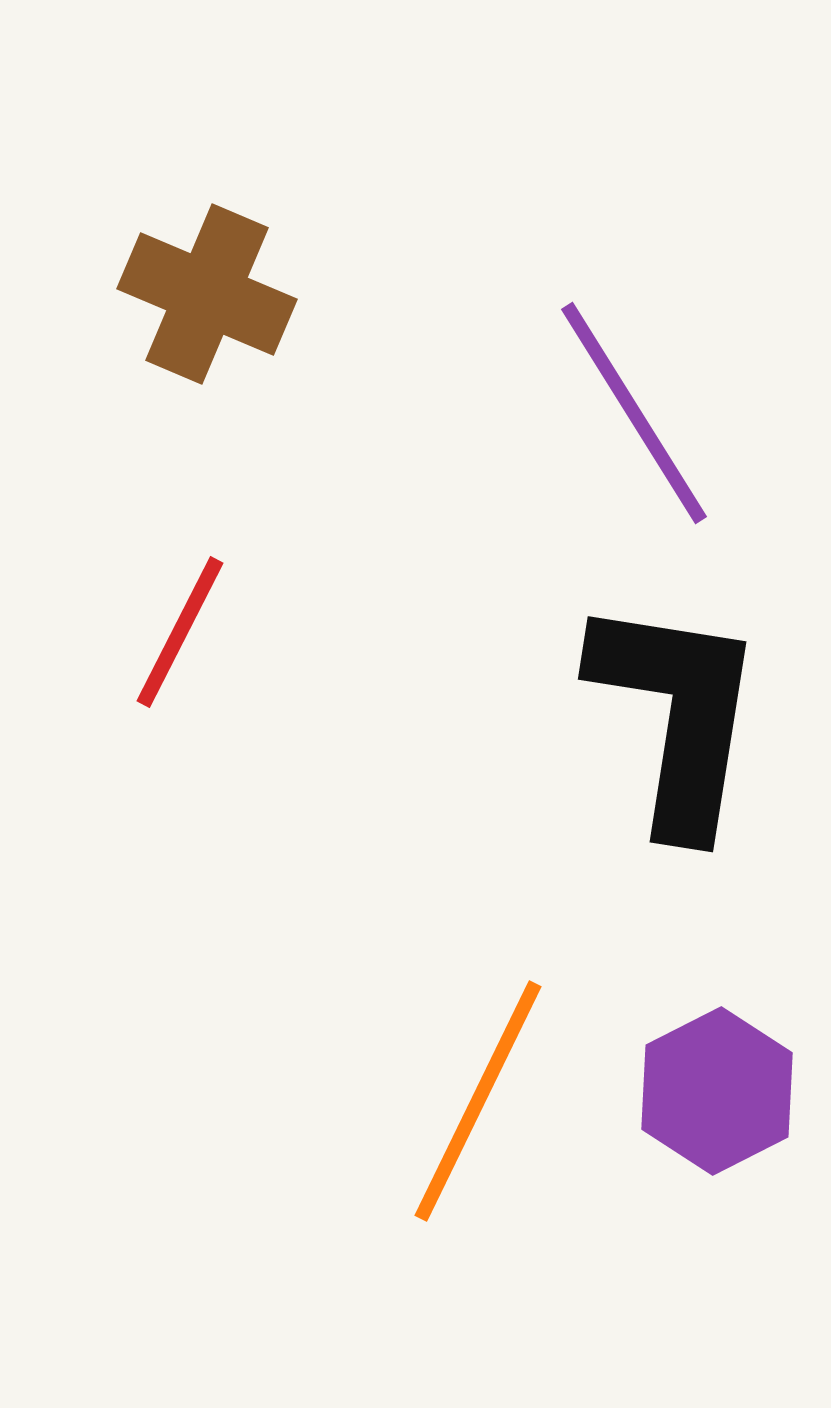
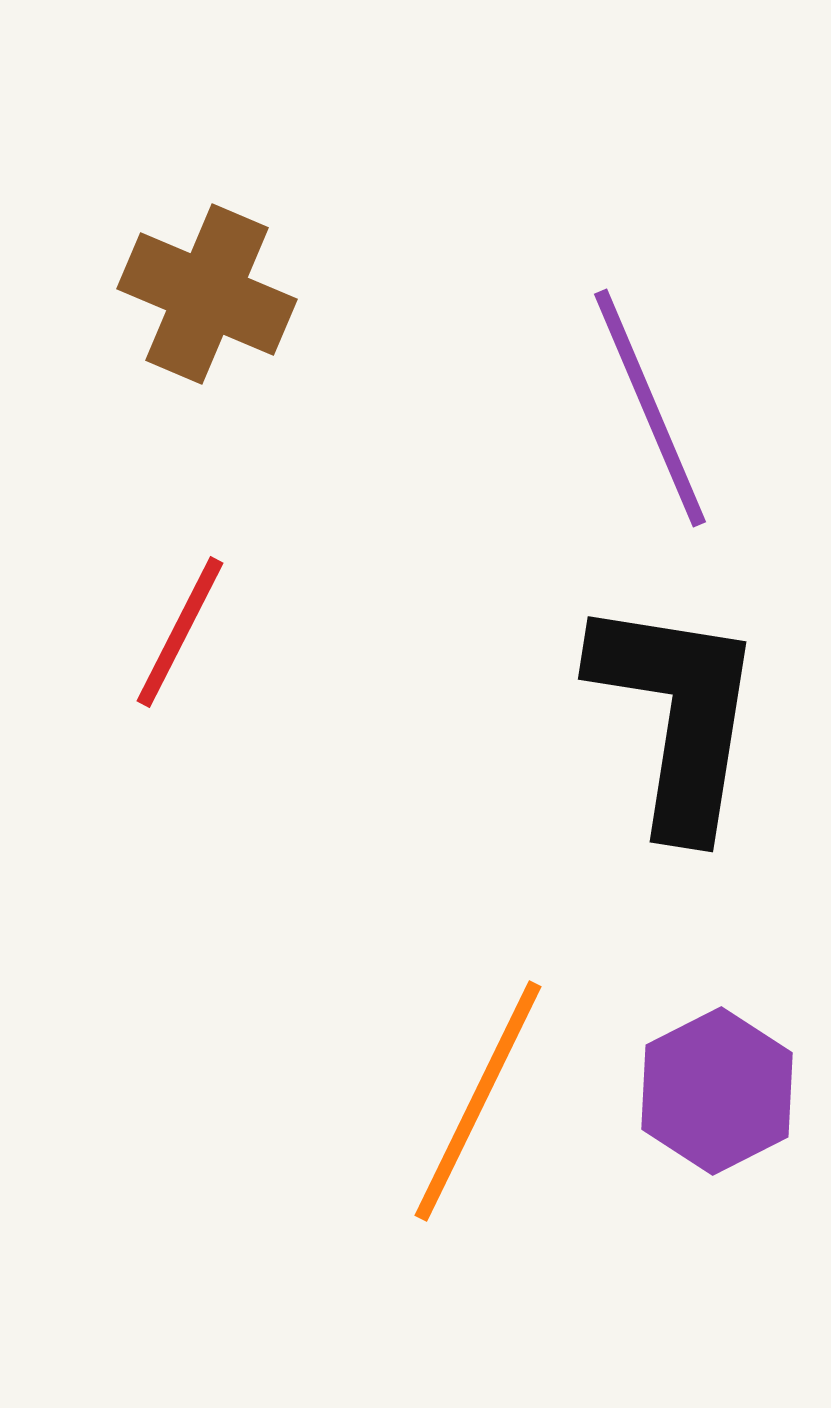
purple line: moved 16 px right, 5 px up; rotated 9 degrees clockwise
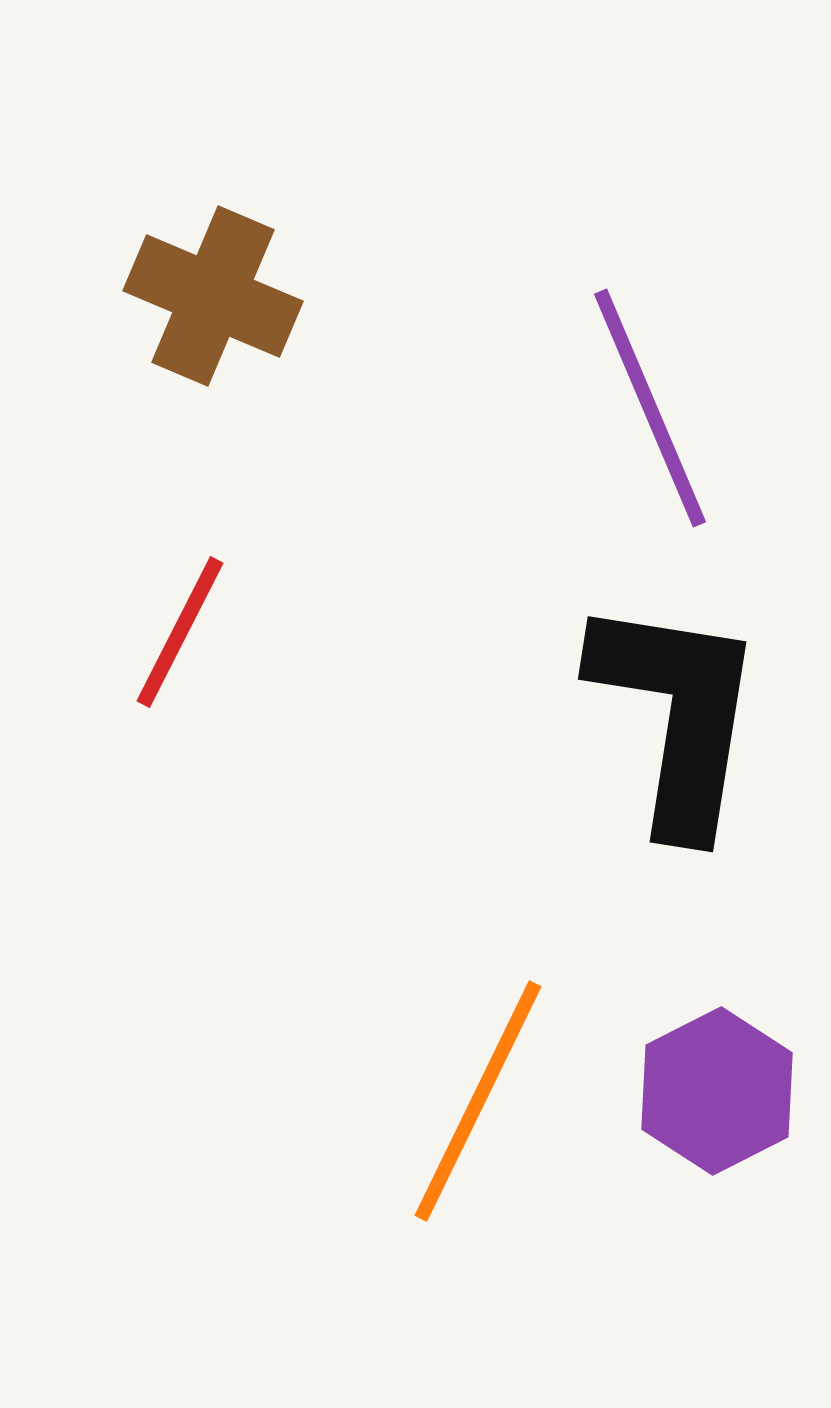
brown cross: moved 6 px right, 2 px down
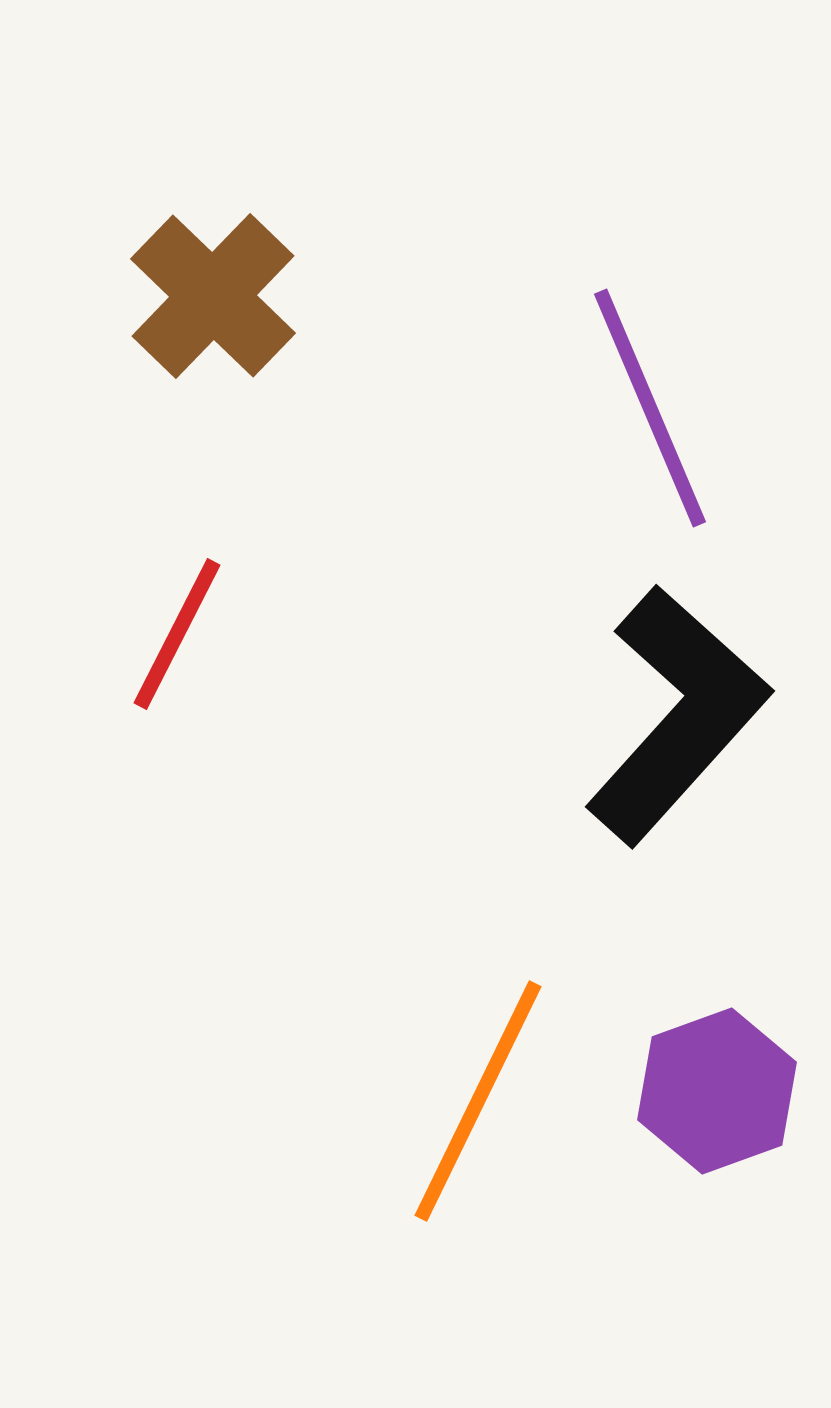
brown cross: rotated 21 degrees clockwise
red line: moved 3 px left, 2 px down
black L-shape: rotated 33 degrees clockwise
purple hexagon: rotated 7 degrees clockwise
